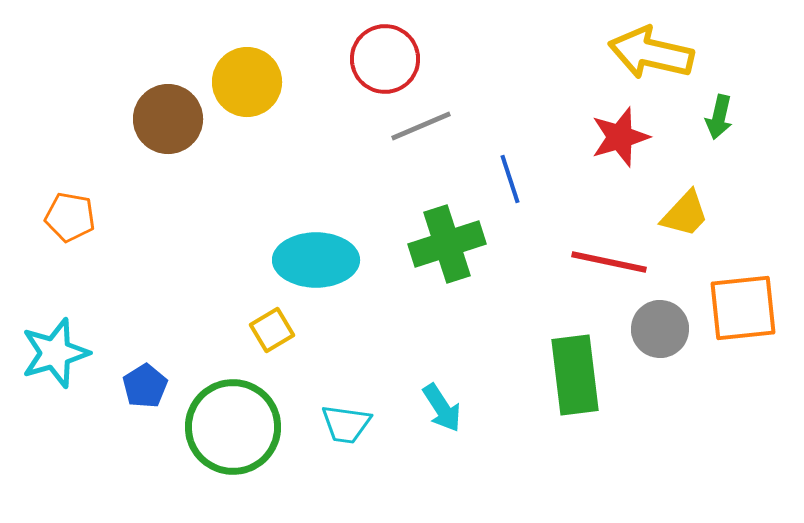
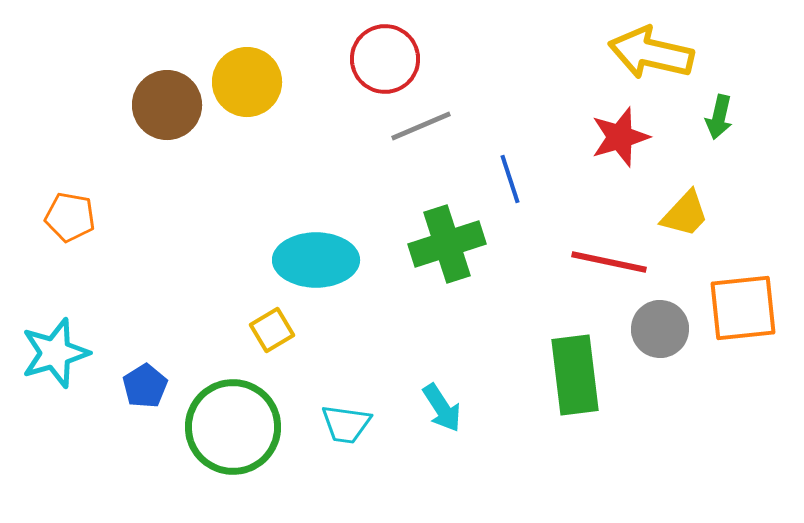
brown circle: moved 1 px left, 14 px up
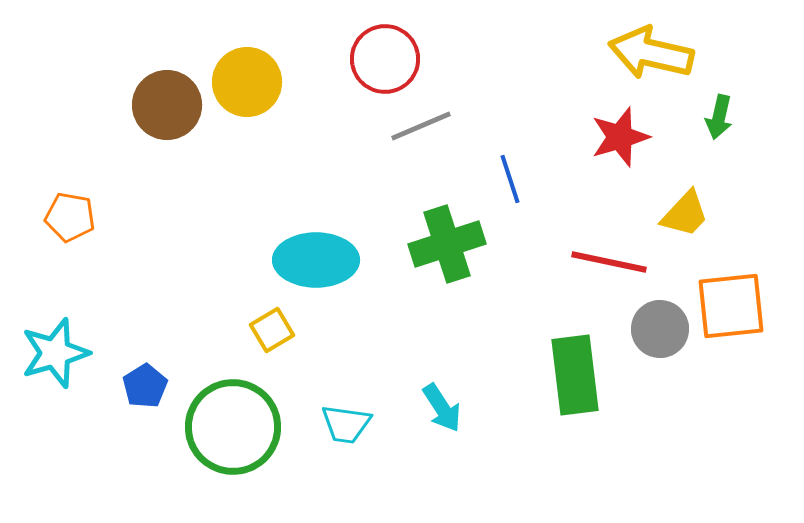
orange square: moved 12 px left, 2 px up
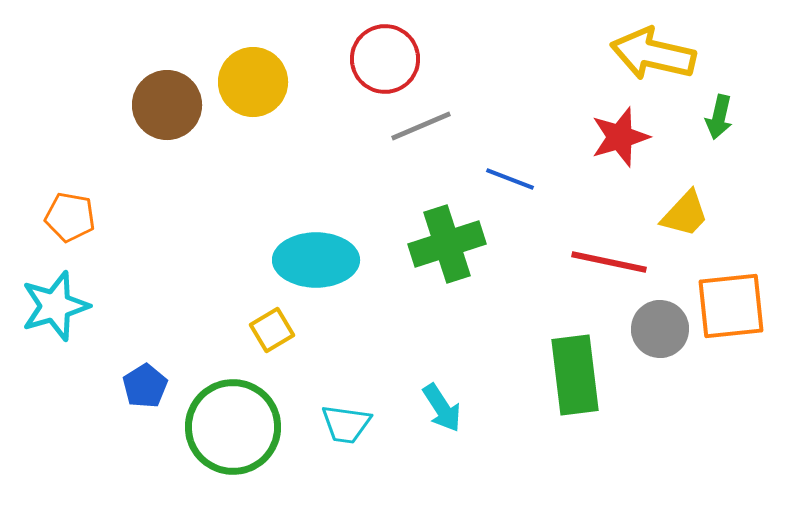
yellow arrow: moved 2 px right, 1 px down
yellow circle: moved 6 px right
blue line: rotated 51 degrees counterclockwise
cyan star: moved 47 px up
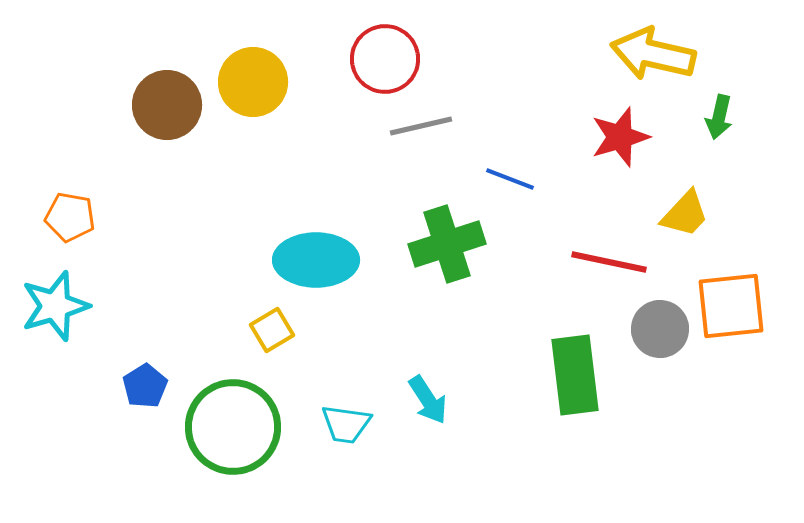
gray line: rotated 10 degrees clockwise
cyan arrow: moved 14 px left, 8 px up
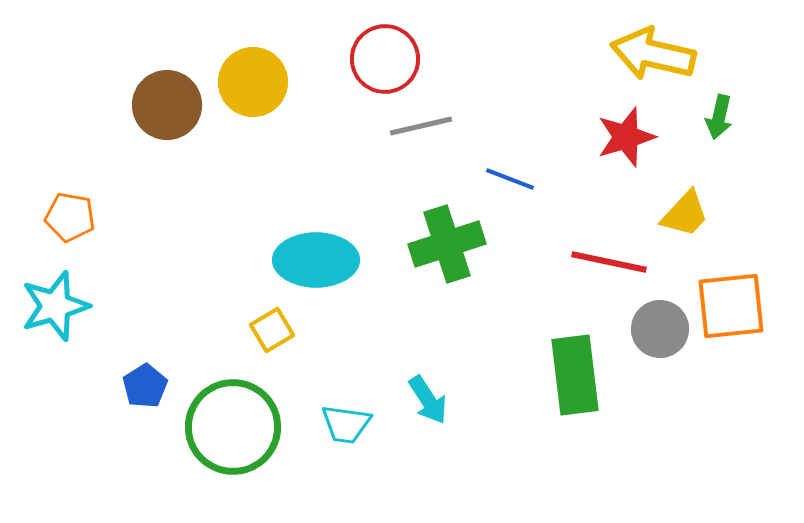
red star: moved 6 px right
